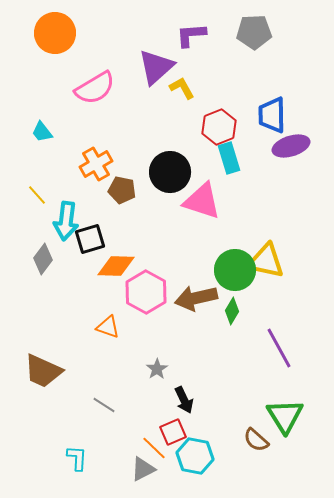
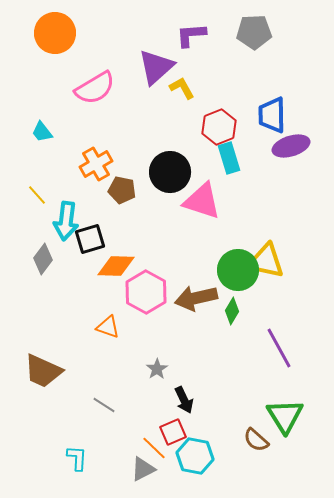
green circle: moved 3 px right
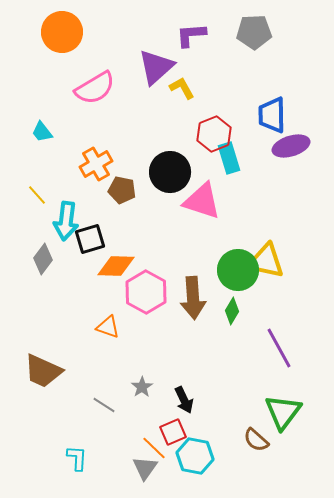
orange circle: moved 7 px right, 1 px up
red hexagon: moved 5 px left, 7 px down
brown arrow: moved 3 px left; rotated 81 degrees counterclockwise
gray star: moved 15 px left, 18 px down
green triangle: moved 2 px left, 4 px up; rotated 9 degrees clockwise
gray triangle: moved 2 px right, 1 px up; rotated 28 degrees counterclockwise
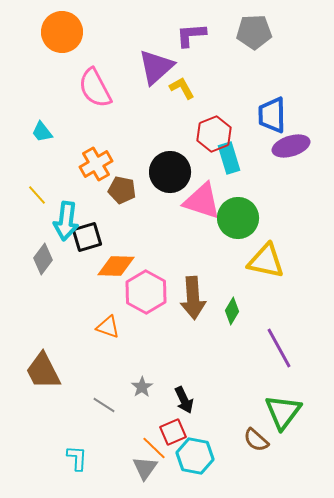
pink semicircle: rotated 93 degrees clockwise
black square: moved 3 px left, 2 px up
green circle: moved 52 px up
brown trapezoid: rotated 39 degrees clockwise
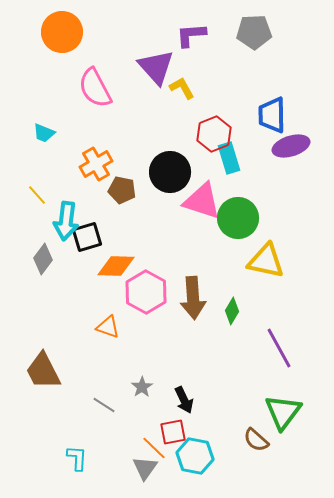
purple triangle: rotated 30 degrees counterclockwise
cyan trapezoid: moved 2 px right, 1 px down; rotated 30 degrees counterclockwise
red square: rotated 12 degrees clockwise
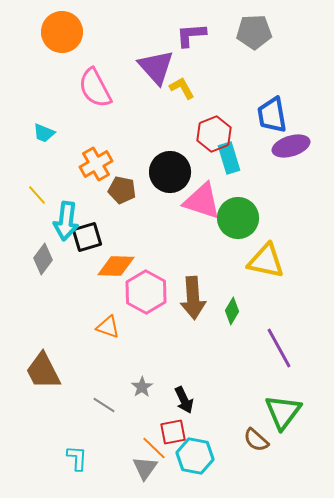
blue trapezoid: rotated 9 degrees counterclockwise
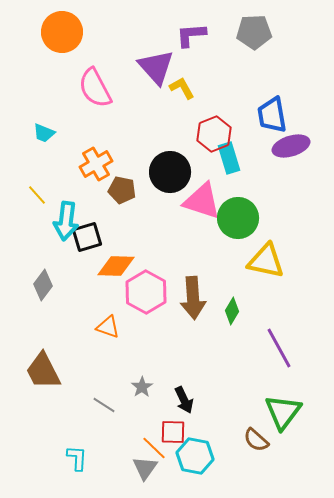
gray diamond: moved 26 px down
red square: rotated 12 degrees clockwise
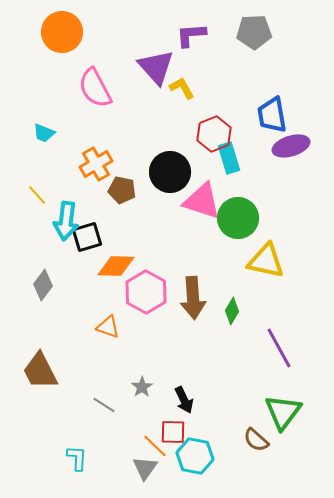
brown trapezoid: moved 3 px left
orange line: moved 1 px right, 2 px up
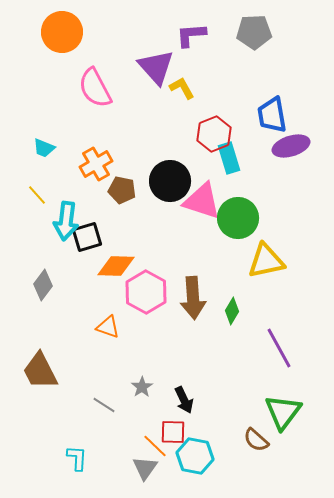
cyan trapezoid: moved 15 px down
black circle: moved 9 px down
yellow triangle: rotated 24 degrees counterclockwise
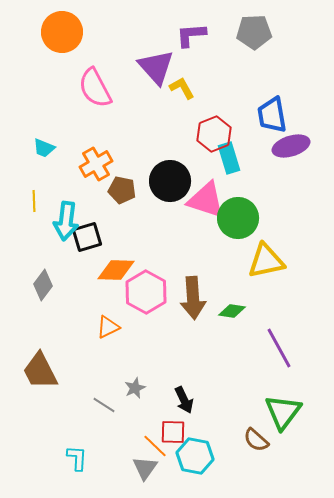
yellow line: moved 3 px left, 6 px down; rotated 40 degrees clockwise
pink triangle: moved 4 px right, 1 px up
orange diamond: moved 4 px down
green diamond: rotated 68 degrees clockwise
orange triangle: rotated 45 degrees counterclockwise
gray star: moved 7 px left, 1 px down; rotated 10 degrees clockwise
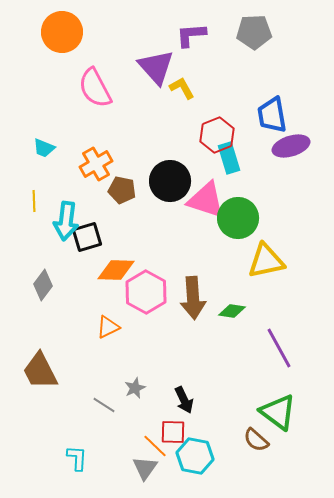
red hexagon: moved 3 px right, 1 px down
green triangle: moved 5 px left; rotated 30 degrees counterclockwise
